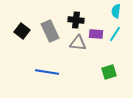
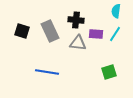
black square: rotated 21 degrees counterclockwise
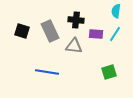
gray triangle: moved 4 px left, 3 px down
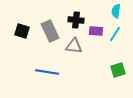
purple rectangle: moved 3 px up
green square: moved 9 px right, 2 px up
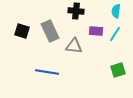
black cross: moved 9 px up
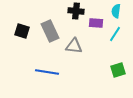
purple rectangle: moved 8 px up
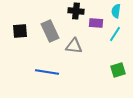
black square: moved 2 px left; rotated 21 degrees counterclockwise
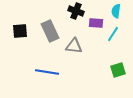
black cross: rotated 14 degrees clockwise
cyan line: moved 2 px left
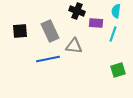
black cross: moved 1 px right
cyan line: rotated 14 degrees counterclockwise
blue line: moved 1 px right, 13 px up; rotated 20 degrees counterclockwise
